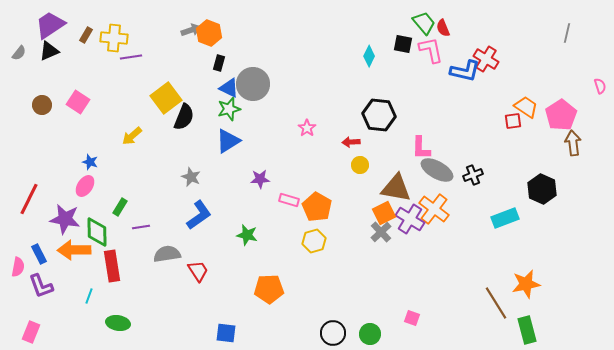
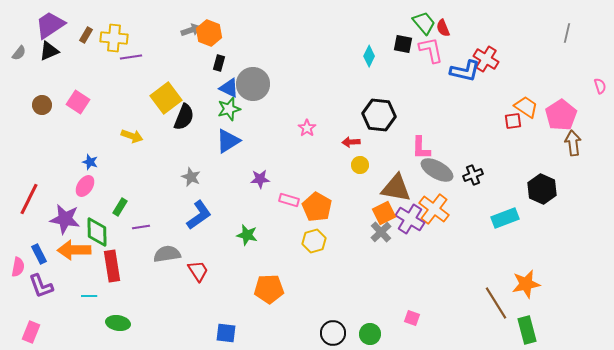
yellow arrow at (132, 136): rotated 120 degrees counterclockwise
cyan line at (89, 296): rotated 70 degrees clockwise
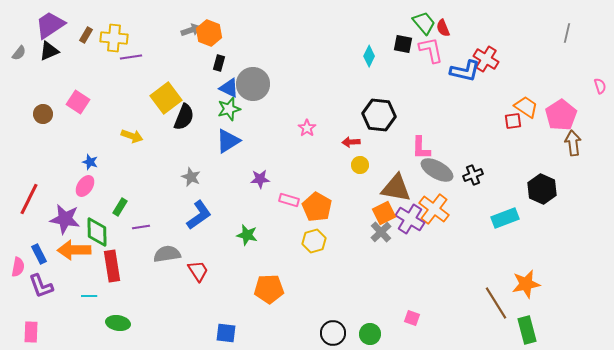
brown circle at (42, 105): moved 1 px right, 9 px down
pink rectangle at (31, 332): rotated 20 degrees counterclockwise
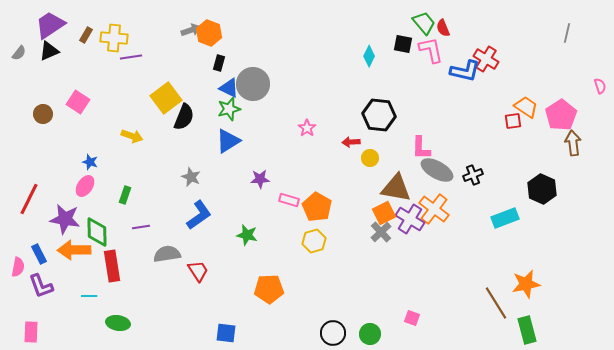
yellow circle at (360, 165): moved 10 px right, 7 px up
green rectangle at (120, 207): moved 5 px right, 12 px up; rotated 12 degrees counterclockwise
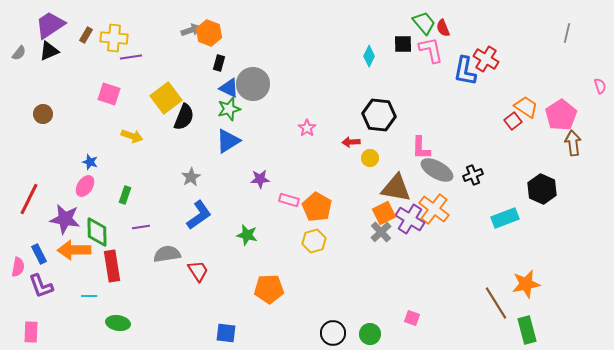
black square at (403, 44): rotated 12 degrees counterclockwise
blue L-shape at (465, 71): rotated 88 degrees clockwise
pink square at (78, 102): moved 31 px right, 8 px up; rotated 15 degrees counterclockwise
red square at (513, 121): rotated 30 degrees counterclockwise
gray star at (191, 177): rotated 18 degrees clockwise
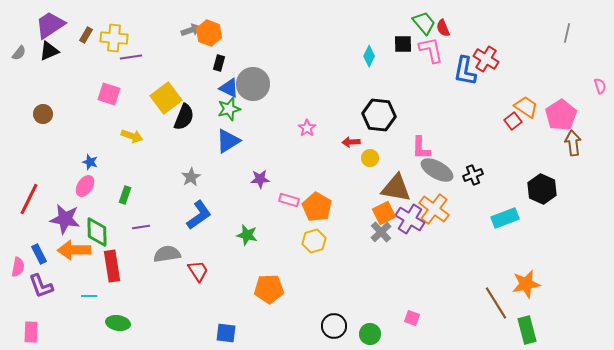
black circle at (333, 333): moved 1 px right, 7 px up
